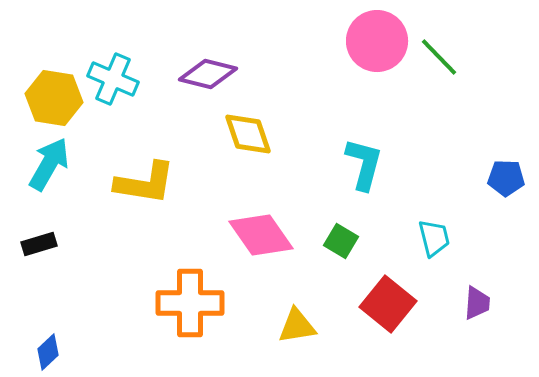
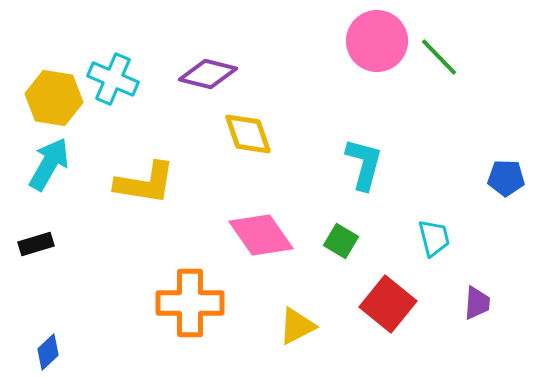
black rectangle: moved 3 px left
yellow triangle: rotated 18 degrees counterclockwise
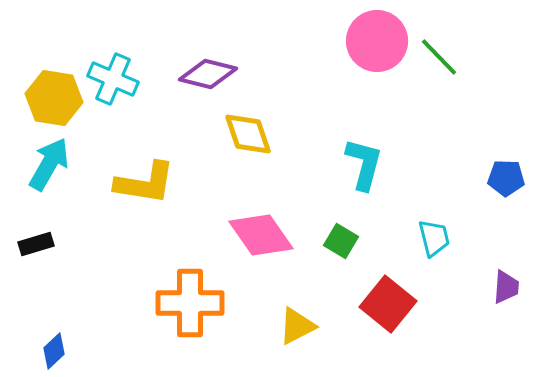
purple trapezoid: moved 29 px right, 16 px up
blue diamond: moved 6 px right, 1 px up
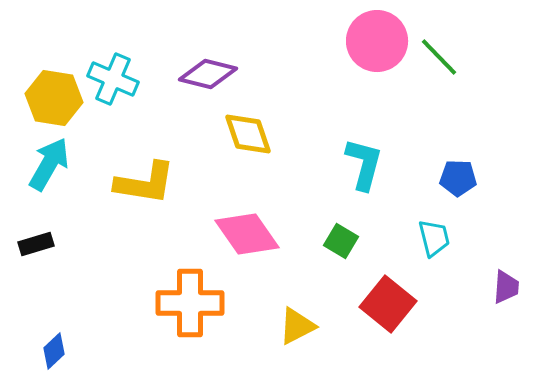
blue pentagon: moved 48 px left
pink diamond: moved 14 px left, 1 px up
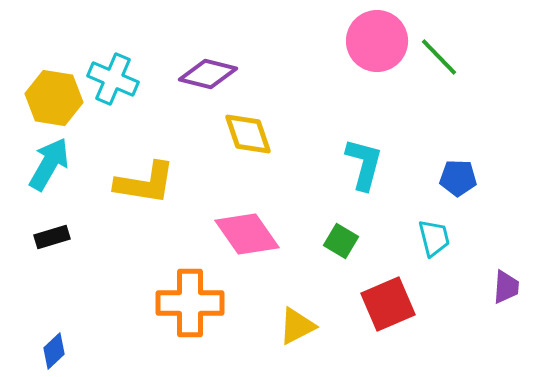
black rectangle: moved 16 px right, 7 px up
red square: rotated 28 degrees clockwise
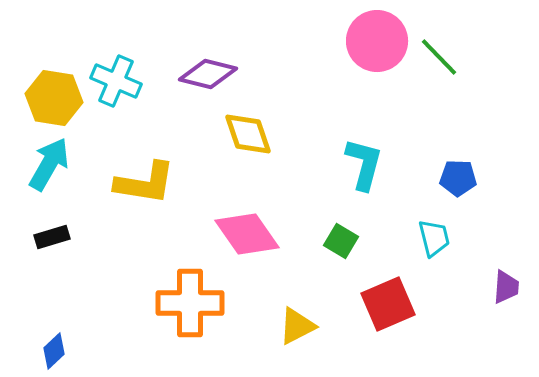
cyan cross: moved 3 px right, 2 px down
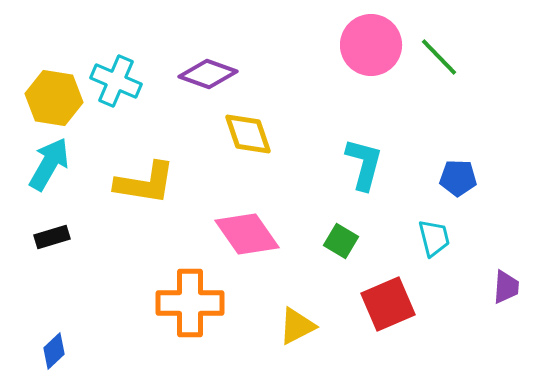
pink circle: moved 6 px left, 4 px down
purple diamond: rotated 6 degrees clockwise
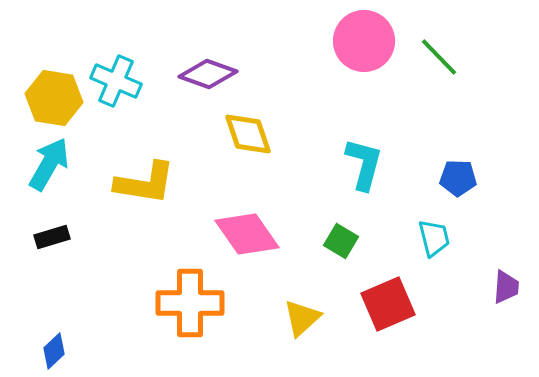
pink circle: moved 7 px left, 4 px up
yellow triangle: moved 5 px right, 8 px up; rotated 15 degrees counterclockwise
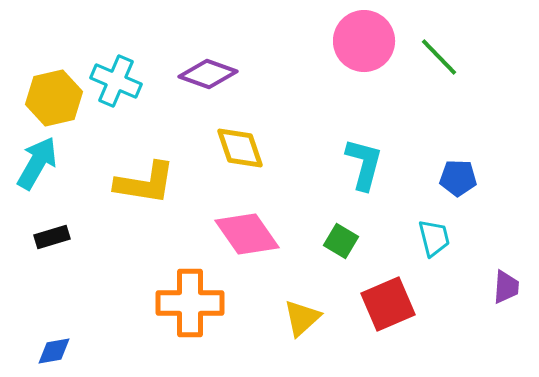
yellow hexagon: rotated 22 degrees counterclockwise
yellow diamond: moved 8 px left, 14 px down
cyan arrow: moved 12 px left, 1 px up
blue diamond: rotated 33 degrees clockwise
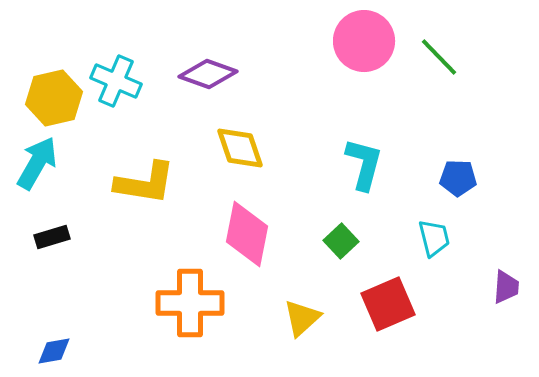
pink diamond: rotated 46 degrees clockwise
green square: rotated 16 degrees clockwise
